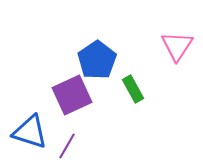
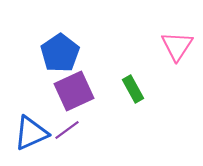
blue pentagon: moved 37 px left, 7 px up
purple square: moved 2 px right, 4 px up
blue triangle: moved 1 px right, 1 px down; rotated 42 degrees counterclockwise
purple line: moved 16 px up; rotated 24 degrees clockwise
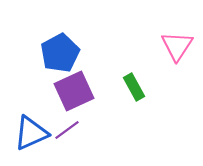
blue pentagon: rotated 6 degrees clockwise
green rectangle: moved 1 px right, 2 px up
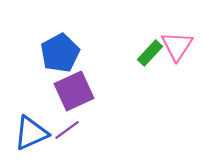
green rectangle: moved 16 px right, 34 px up; rotated 72 degrees clockwise
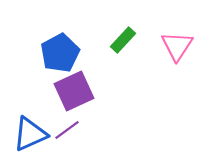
green rectangle: moved 27 px left, 13 px up
blue triangle: moved 1 px left, 1 px down
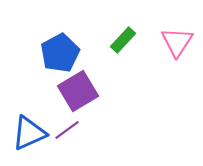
pink triangle: moved 4 px up
purple square: moved 4 px right; rotated 6 degrees counterclockwise
blue triangle: moved 1 px left, 1 px up
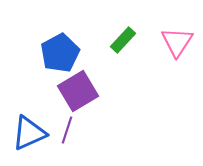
purple line: rotated 36 degrees counterclockwise
